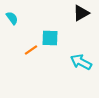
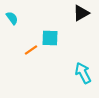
cyan arrow: moved 2 px right, 11 px down; rotated 35 degrees clockwise
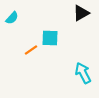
cyan semicircle: rotated 80 degrees clockwise
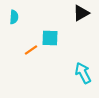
cyan semicircle: moved 2 px right, 1 px up; rotated 40 degrees counterclockwise
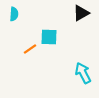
cyan semicircle: moved 3 px up
cyan square: moved 1 px left, 1 px up
orange line: moved 1 px left, 1 px up
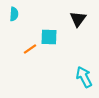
black triangle: moved 3 px left, 6 px down; rotated 24 degrees counterclockwise
cyan arrow: moved 1 px right, 4 px down
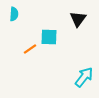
cyan arrow: rotated 65 degrees clockwise
